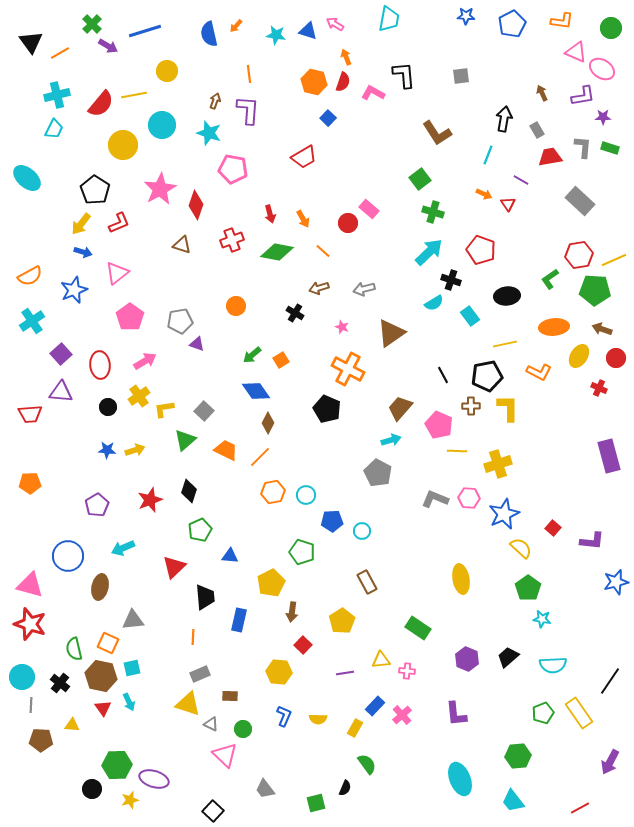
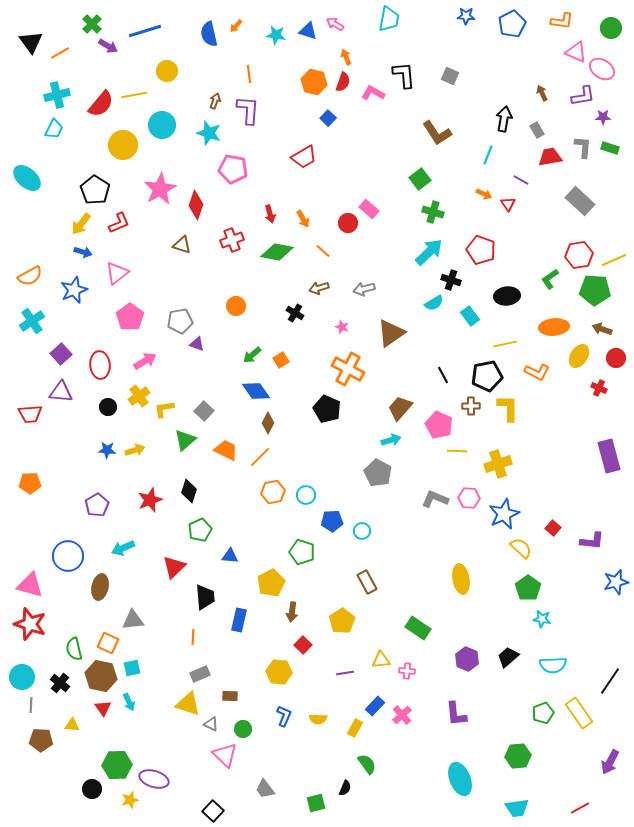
gray square at (461, 76): moved 11 px left; rotated 30 degrees clockwise
orange L-shape at (539, 372): moved 2 px left
cyan trapezoid at (513, 801): moved 4 px right, 7 px down; rotated 60 degrees counterclockwise
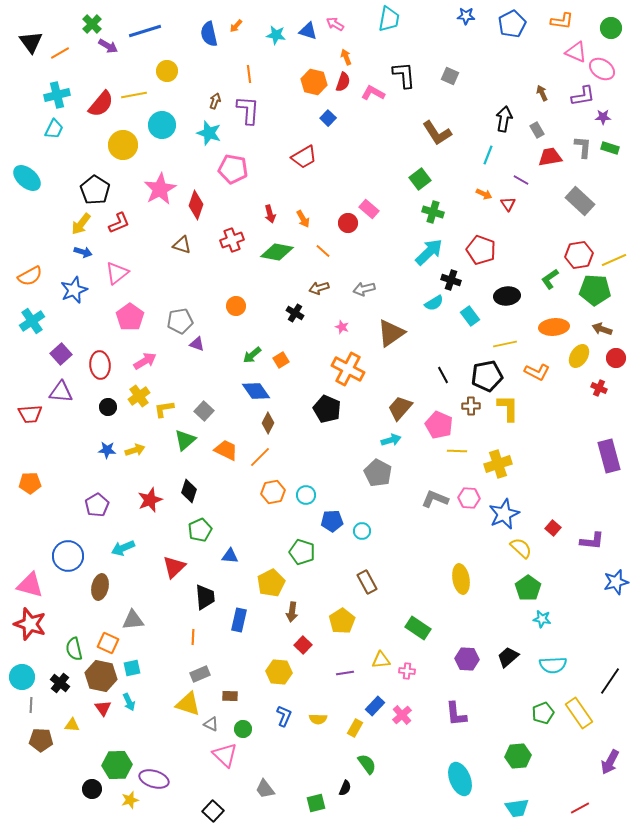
purple hexagon at (467, 659): rotated 20 degrees counterclockwise
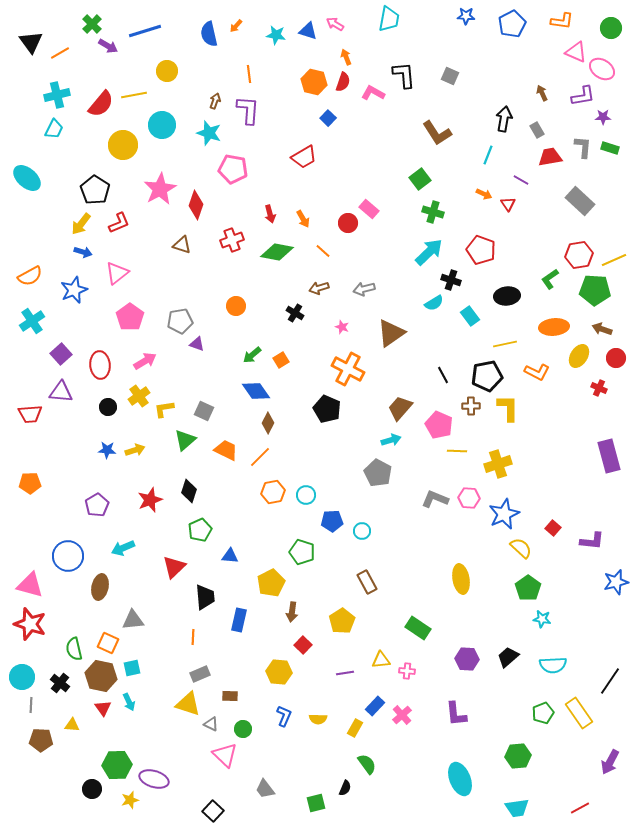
gray square at (204, 411): rotated 18 degrees counterclockwise
